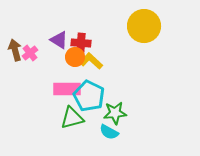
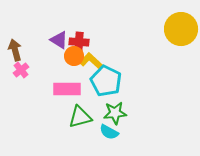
yellow circle: moved 37 px right, 3 px down
red cross: moved 2 px left, 1 px up
pink cross: moved 9 px left, 17 px down
orange circle: moved 1 px left, 1 px up
cyan pentagon: moved 17 px right, 15 px up
green triangle: moved 8 px right, 1 px up
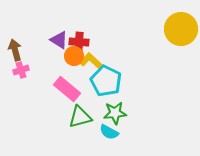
pink cross: rotated 21 degrees clockwise
pink rectangle: rotated 40 degrees clockwise
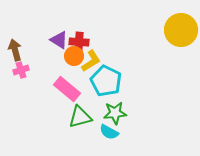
yellow circle: moved 1 px down
yellow L-shape: rotated 105 degrees clockwise
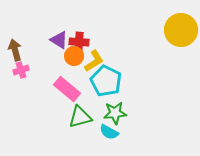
yellow L-shape: moved 3 px right
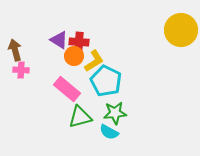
pink cross: rotated 21 degrees clockwise
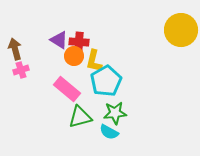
brown arrow: moved 1 px up
yellow L-shape: rotated 135 degrees clockwise
pink cross: rotated 21 degrees counterclockwise
cyan pentagon: rotated 16 degrees clockwise
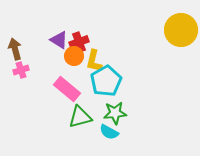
red cross: rotated 24 degrees counterclockwise
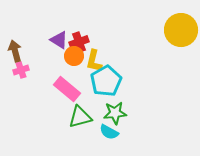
brown arrow: moved 2 px down
